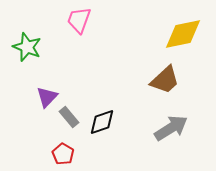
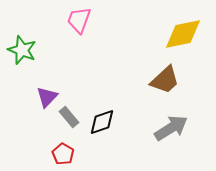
green star: moved 5 px left, 3 px down
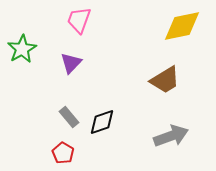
yellow diamond: moved 1 px left, 8 px up
green star: moved 1 px up; rotated 20 degrees clockwise
brown trapezoid: rotated 12 degrees clockwise
purple triangle: moved 24 px right, 34 px up
gray arrow: moved 8 px down; rotated 12 degrees clockwise
red pentagon: moved 1 px up
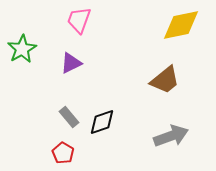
yellow diamond: moved 1 px left, 1 px up
purple triangle: rotated 20 degrees clockwise
brown trapezoid: rotated 8 degrees counterclockwise
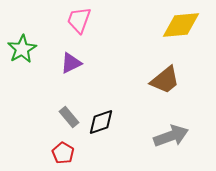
yellow diamond: rotated 6 degrees clockwise
black diamond: moved 1 px left
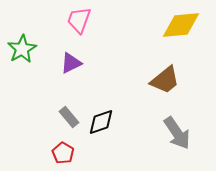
gray arrow: moved 6 px right, 3 px up; rotated 76 degrees clockwise
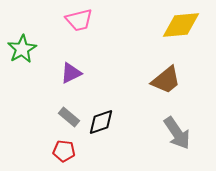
pink trapezoid: rotated 124 degrees counterclockwise
purple triangle: moved 10 px down
brown trapezoid: moved 1 px right
gray rectangle: rotated 10 degrees counterclockwise
red pentagon: moved 1 px right, 2 px up; rotated 25 degrees counterclockwise
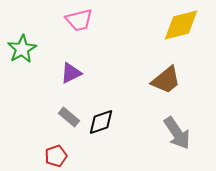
yellow diamond: rotated 9 degrees counterclockwise
red pentagon: moved 8 px left, 5 px down; rotated 25 degrees counterclockwise
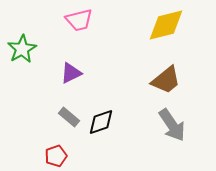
yellow diamond: moved 15 px left
gray arrow: moved 5 px left, 8 px up
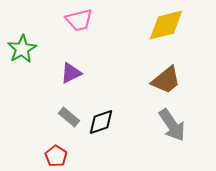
red pentagon: rotated 20 degrees counterclockwise
